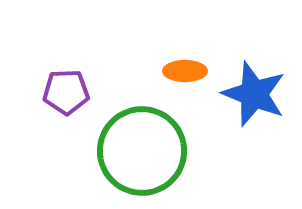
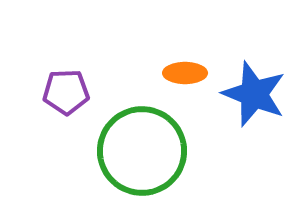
orange ellipse: moved 2 px down
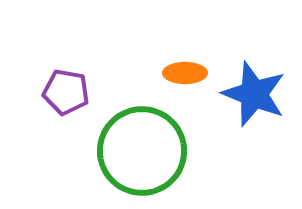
purple pentagon: rotated 12 degrees clockwise
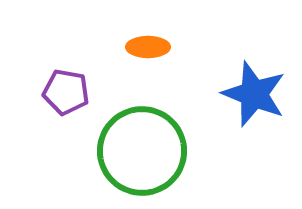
orange ellipse: moved 37 px left, 26 px up
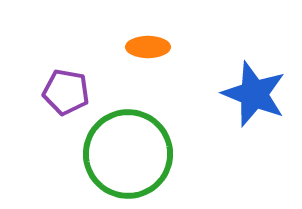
green circle: moved 14 px left, 3 px down
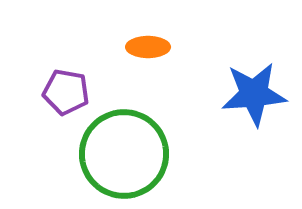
blue star: rotated 26 degrees counterclockwise
green circle: moved 4 px left
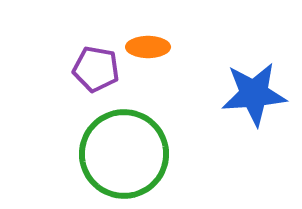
purple pentagon: moved 30 px right, 23 px up
